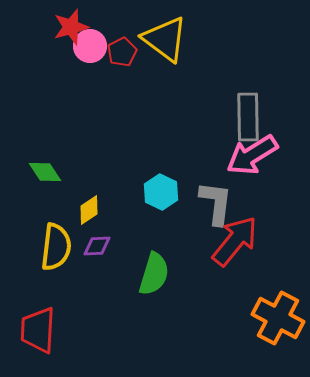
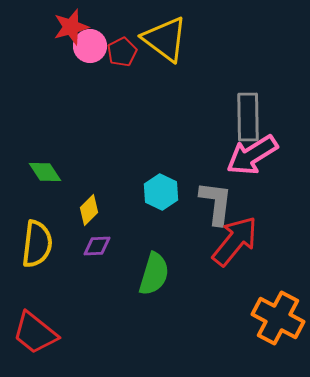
yellow diamond: rotated 12 degrees counterclockwise
yellow semicircle: moved 19 px left, 3 px up
red trapezoid: moved 3 px left, 3 px down; rotated 54 degrees counterclockwise
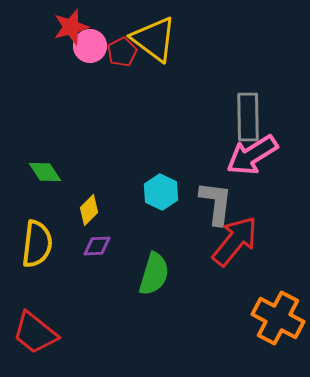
yellow triangle: moved 11 px left
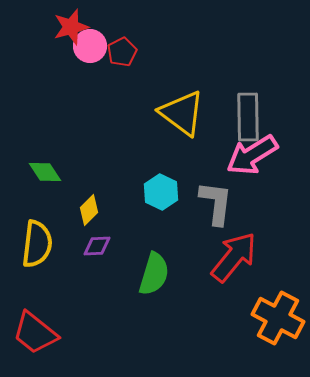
yellow triangle: moved 28 px right, 74 px down
red arrow: moved 1 px left, 16 px down
